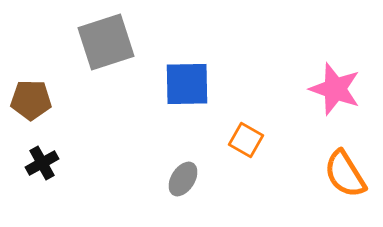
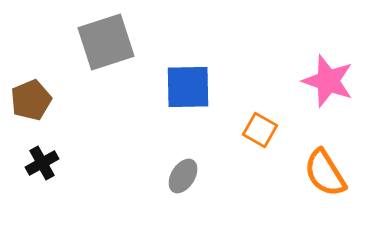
blue square: moved 1 px right, 3 px down
pink star: moved 7 px left, 8 px up
brown pentagon: rotated 24 degrees counterclockwise
orange square: moved 14 px right, 10 px up
orange semicircle: moved 20 px left, 1 px up
gray ellipse: moved 3 px up
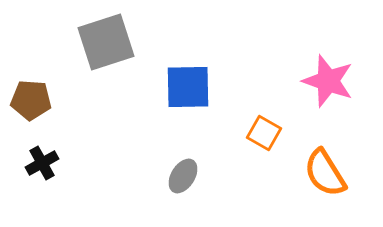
brown pentagon: rotated 27 degrees clockwise
orange square: moved 4 px right, 3 px down
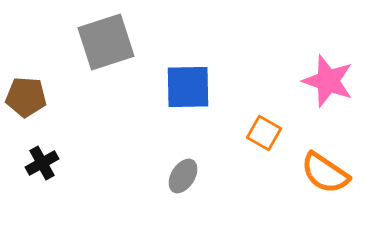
brown pentagon: moved 5 px left, 3 px up
orange semicircle: rotated 24 degrees counterclockwise
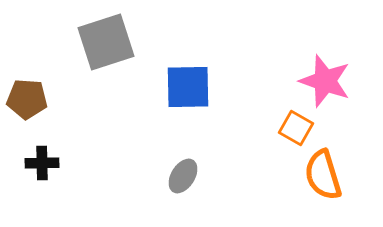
pink star: moved 3 px left
brown pentagon: moved 1 px right, 2 px down
orange square: moved 32 px right, 5 px up
black cross: rotated 28 degrees clockwise
orange semicircle: moved 2 px left, 2 px down; rotated 39 degrees clockwise
